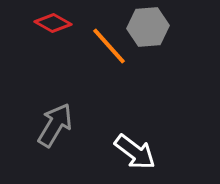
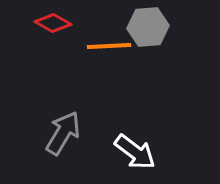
orange line: rotated 51 degrees counterclockwise
gray arrow: moved 8 px right, 8 px down
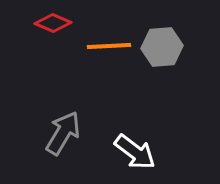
red diamond: rotated 6 degrees counterclockwise
gray hexagon: moved 14 px right, 20 px down
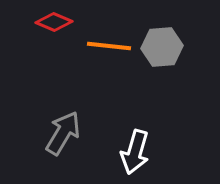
red diamond: moved 1 px right, 1 px up
orange line: rotated 9 degrees clockwise
white arrow: rotated 69 degrees clockwise
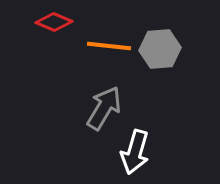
gray hexagon: moved 2 px left, 2 px down
gray arrow: moved 41 px right, 25 px up
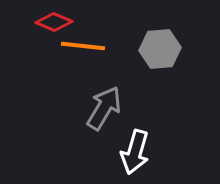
orange line: moved 26 px left
